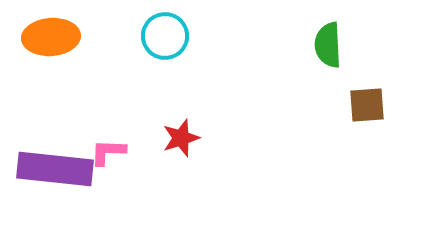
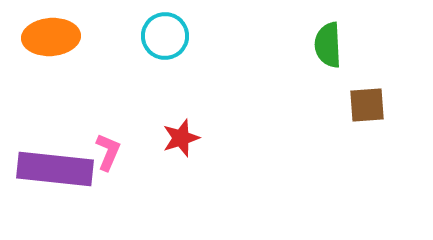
pink L-shape: rotated 111 degrees clockwise
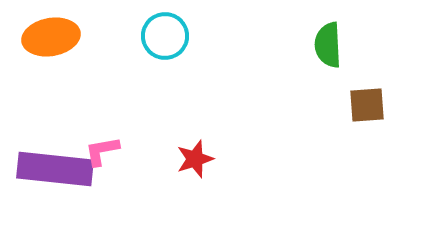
orange ellipse: rotated 6 degrees counterclockwise
red star: moved 14 px right, 21 px down
pink L-shape: moved 6 px left, 1 px up; rotated 123 degrees counterclockwise
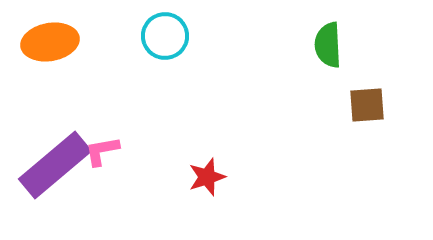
orange ellipse: moved 1 px left, 5 px down
red star: moved 12 px right, 18 px down
purple rectangle: moved 4 px up; rotated 46 degrees counterclockwise
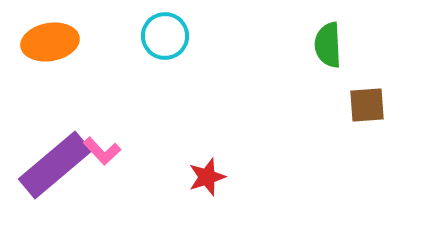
pink L-shape: rotated 123 degrees counterclockwise
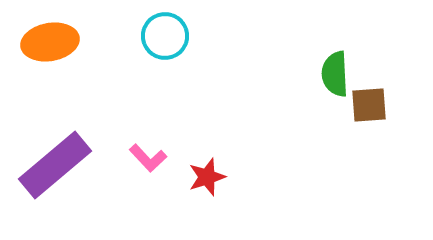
green semicircle: moved 7 px right, 29 px down
brown square: moved 2 px right
pink L-shape: moved 46 px right, 7 px down
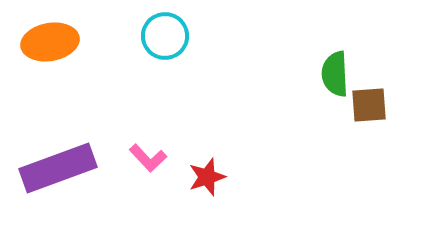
purple rectangle: moved 3 px right, 3 px down; rotated 20 degrees clockwise
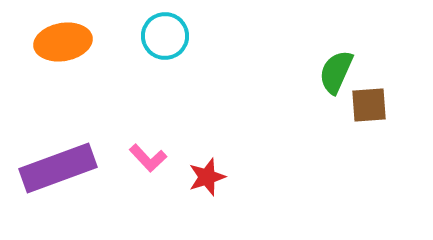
orange ellipse: moved 13 px right
green semicircle: moved 1 px right, 2 px up; rotated 27 degrees clockwise
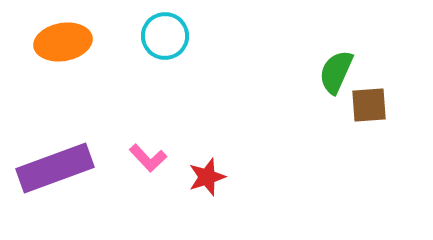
purple rectangle: moved 3 px left
